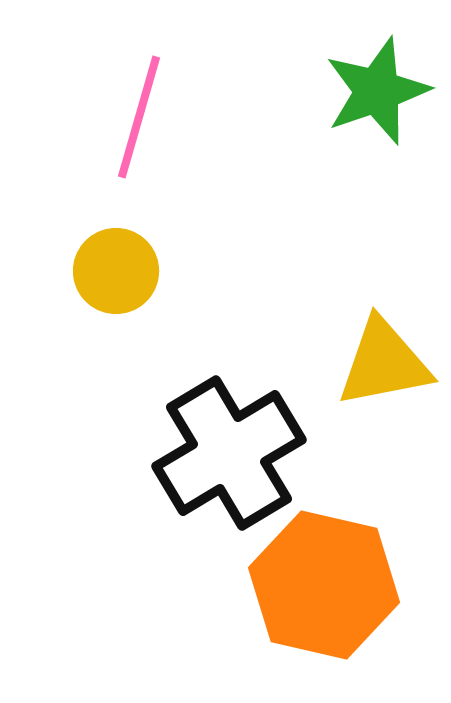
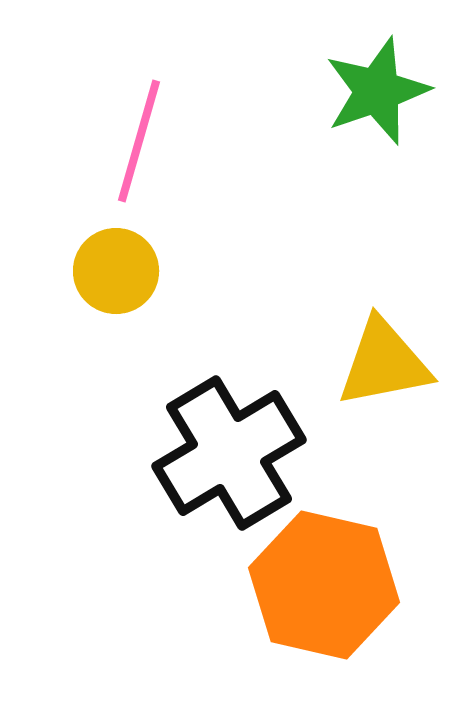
pink line: moved 24 px down
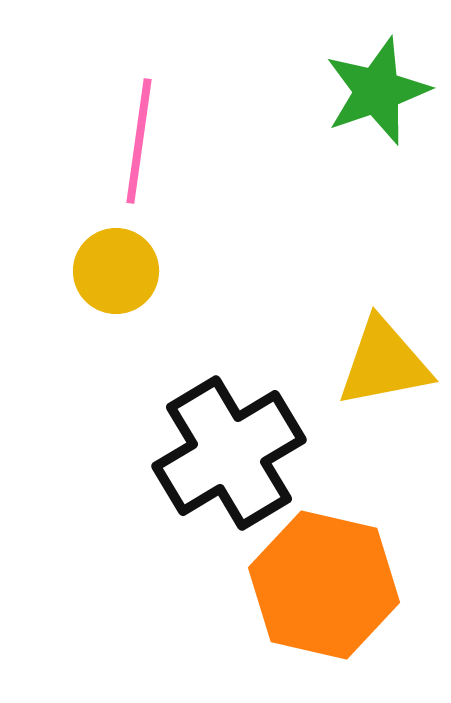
pink line: rotated 8 degrees counterclockwise
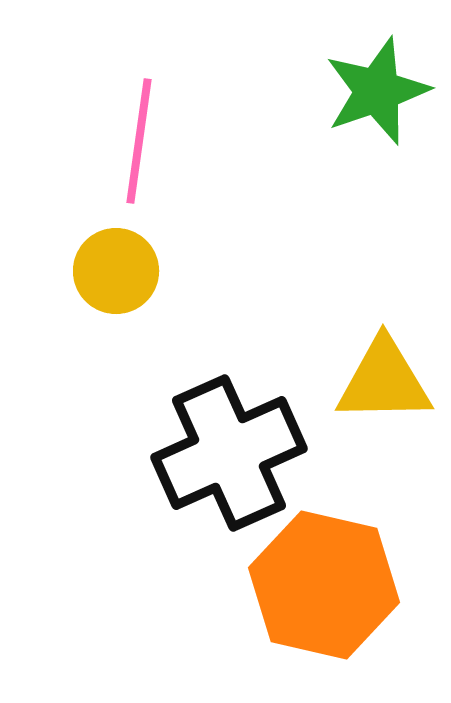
yellow triangle: moved 18 px down; rotated 10 degrees clockwise
black cross: rotated 7 degrees clockwise
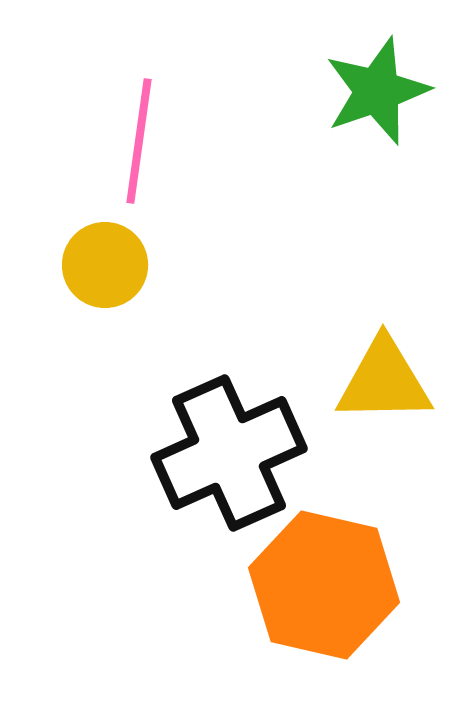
yellow circle: moved 11 px left, 6 px up
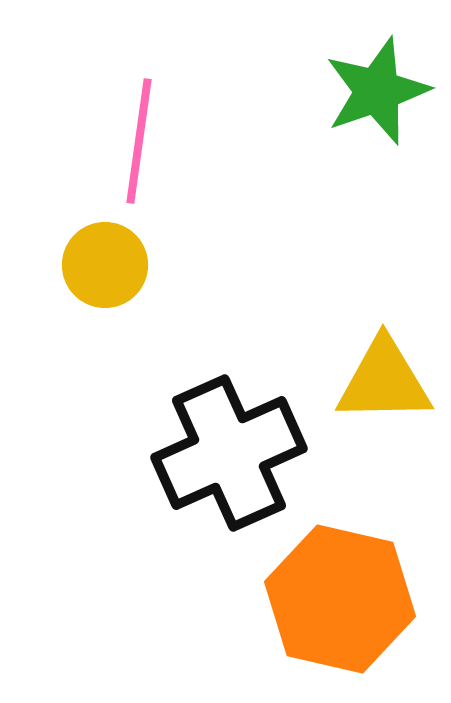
orange hexagon: moved 16 px right, 14 px down
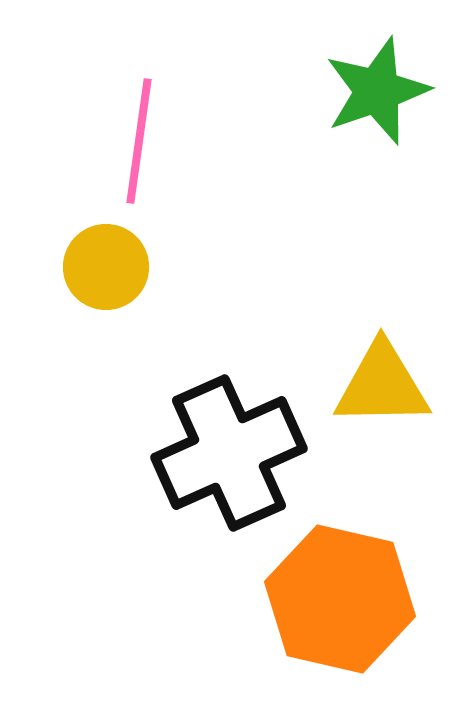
yellow circle: moved 1 px right, 2 px down
yellow triangle: moved 2 px left, 4 px down
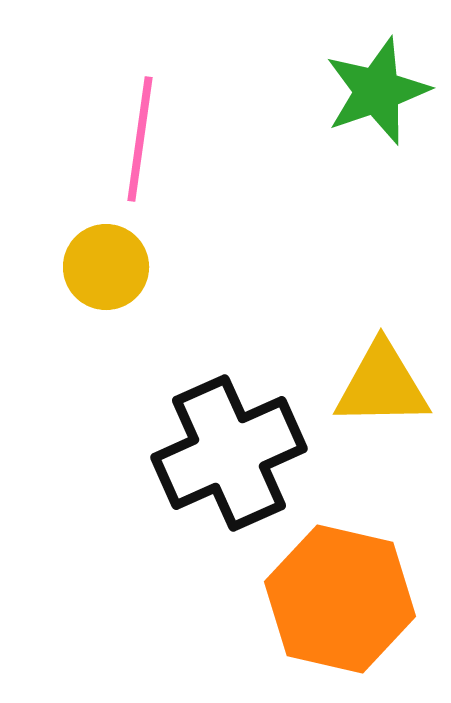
pink line: moved 1 px right, 2 px up
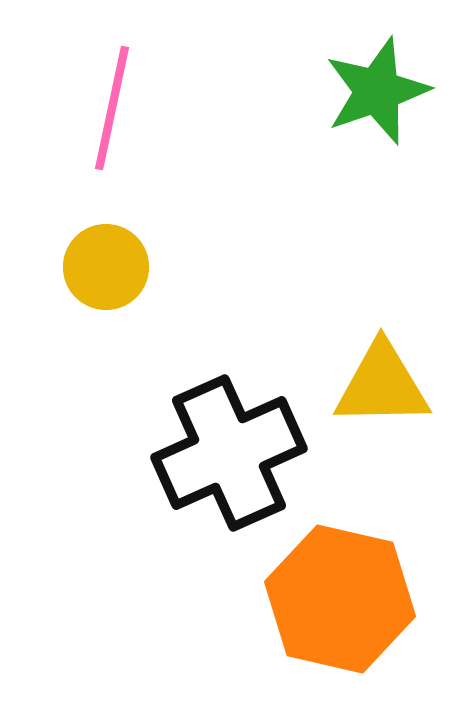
pink line: moved 28 px left, 31 px up; rotated 4 degrees clockwise
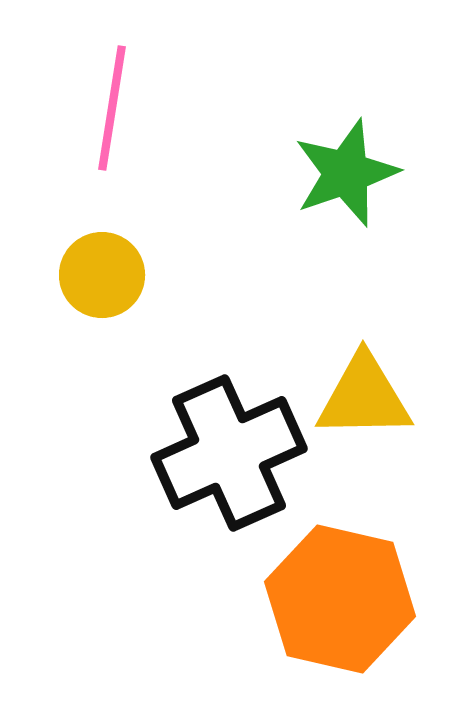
green star: moved 31 px left, 82 px down
pink line: rotated 3 degrees counterclockwise
yellow circle: moved 4 px left, 8 px down
yellow triangle: moved 18 px left, 12 px down
